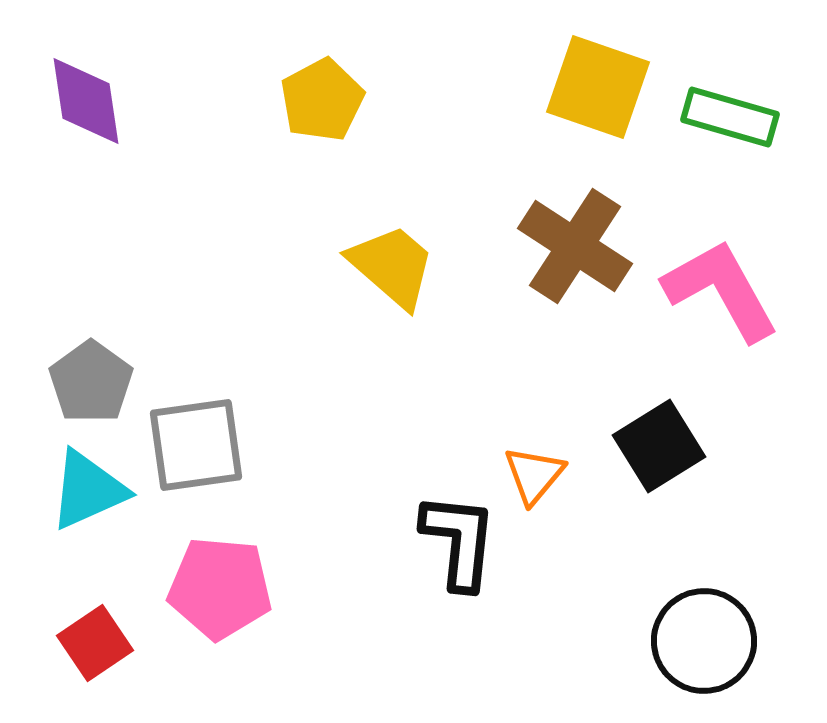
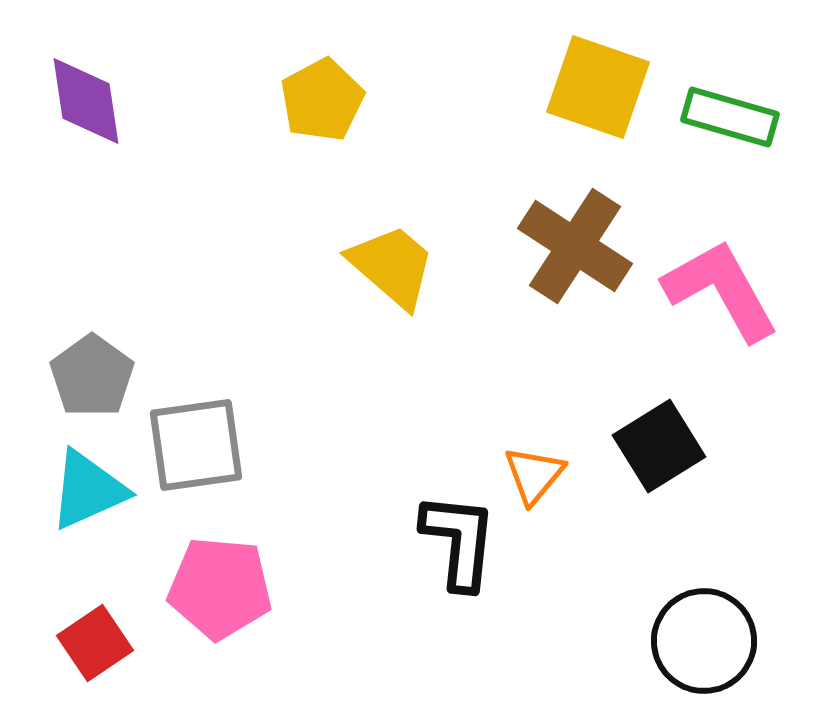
gray pentagon: moved 1 px right, 6 px up
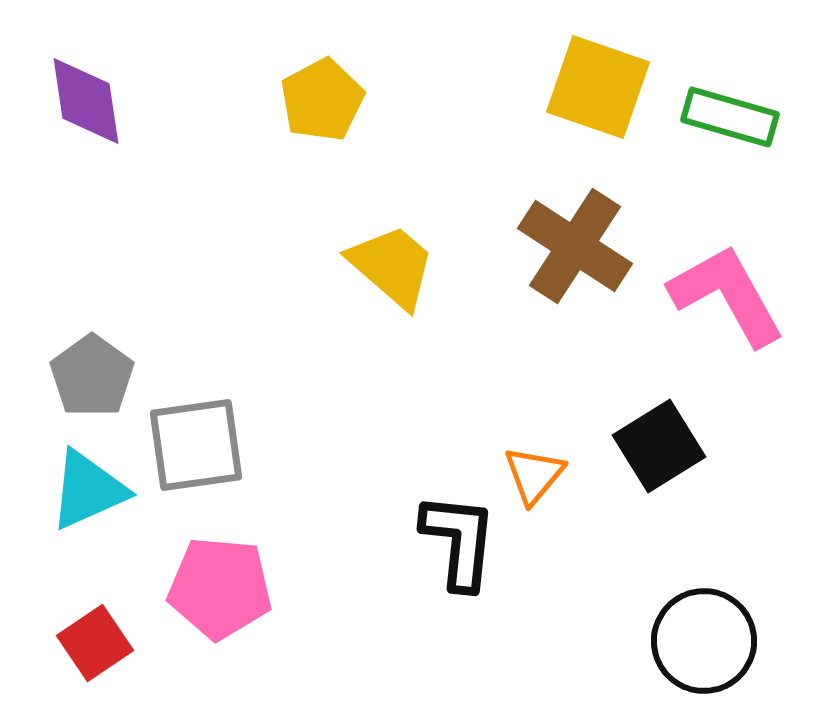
pink L-shape: moved 6 px right, 5 px down
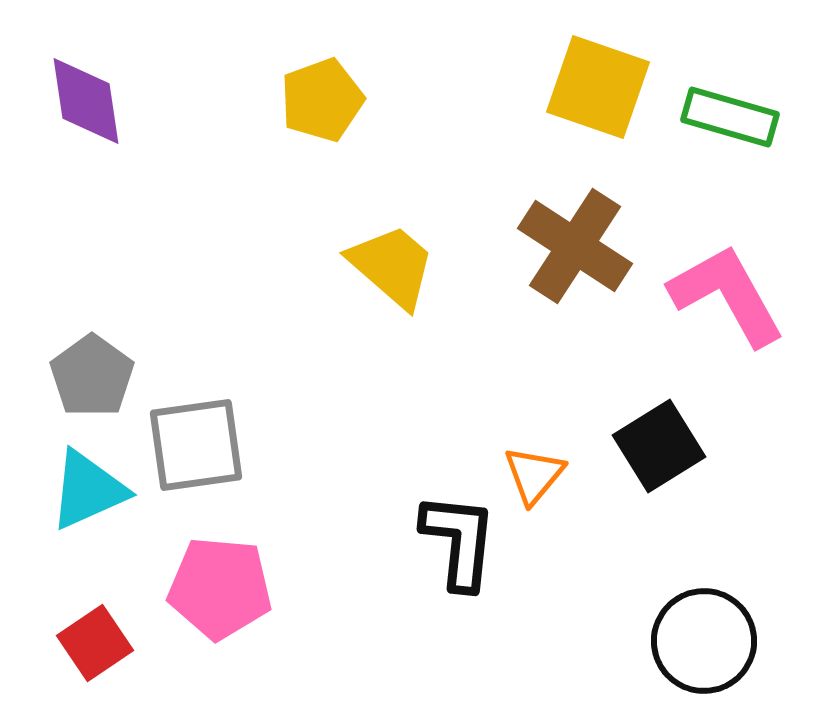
yellow pentagon: rotated 8 degrees clockwise
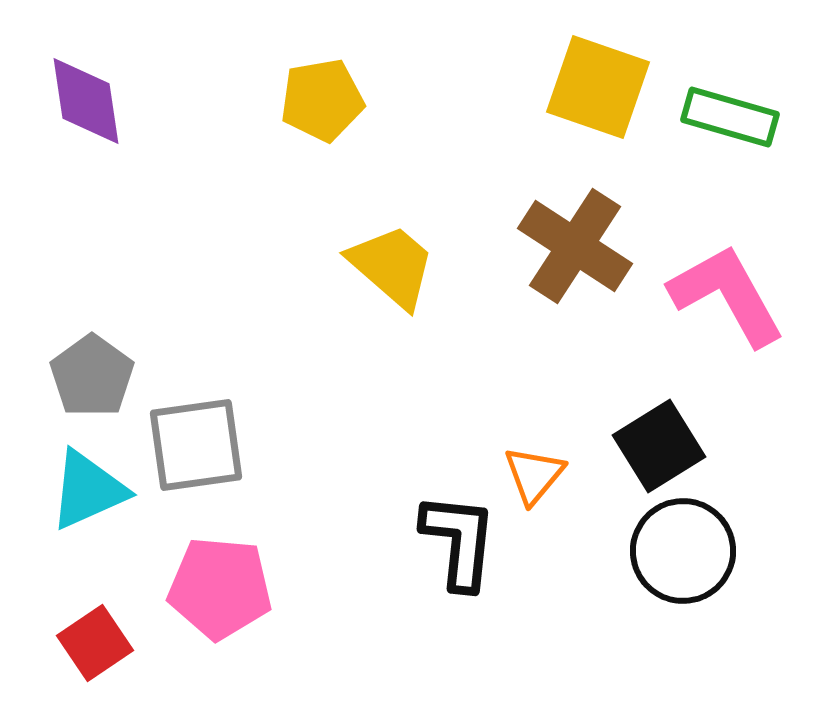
yellow pentagon: rotated 10 degrees clockwise
black circle: moved 21 px left, 90 px up
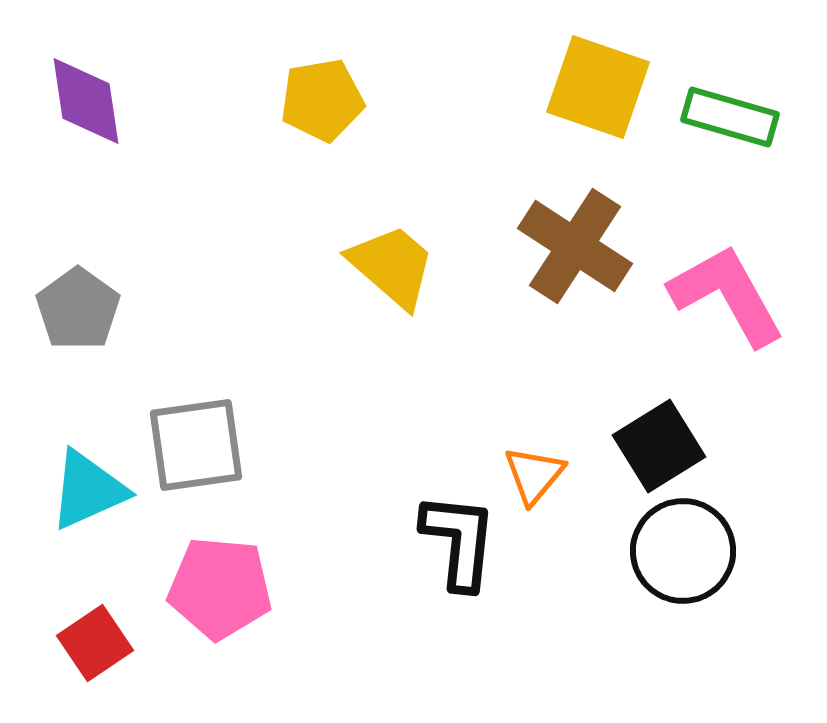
gray pentagon: moved 14 px left, 67 px up
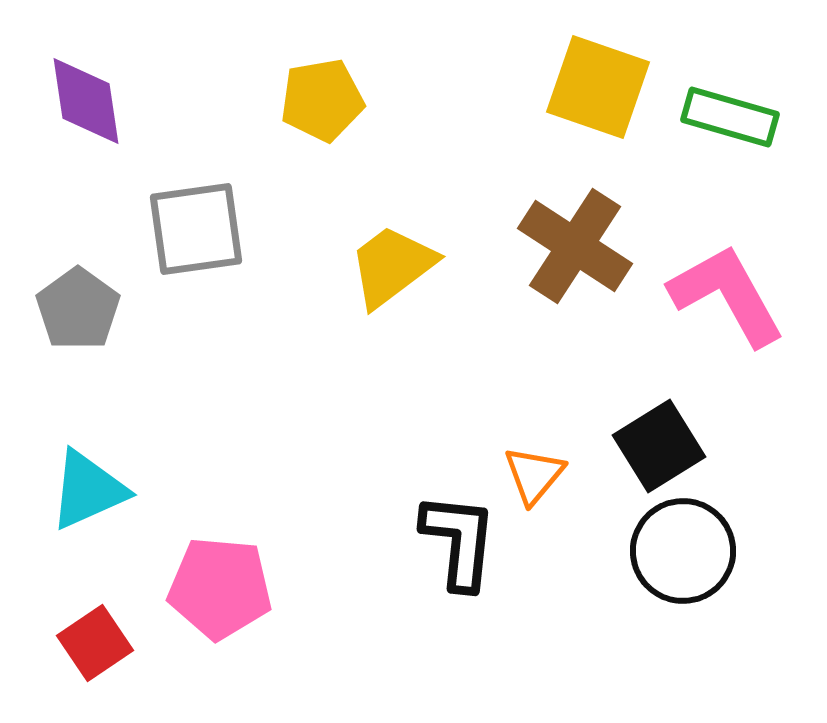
yellow trapezoid: rotated 78 degrees counterclockwise
gray square: moved 216 px up
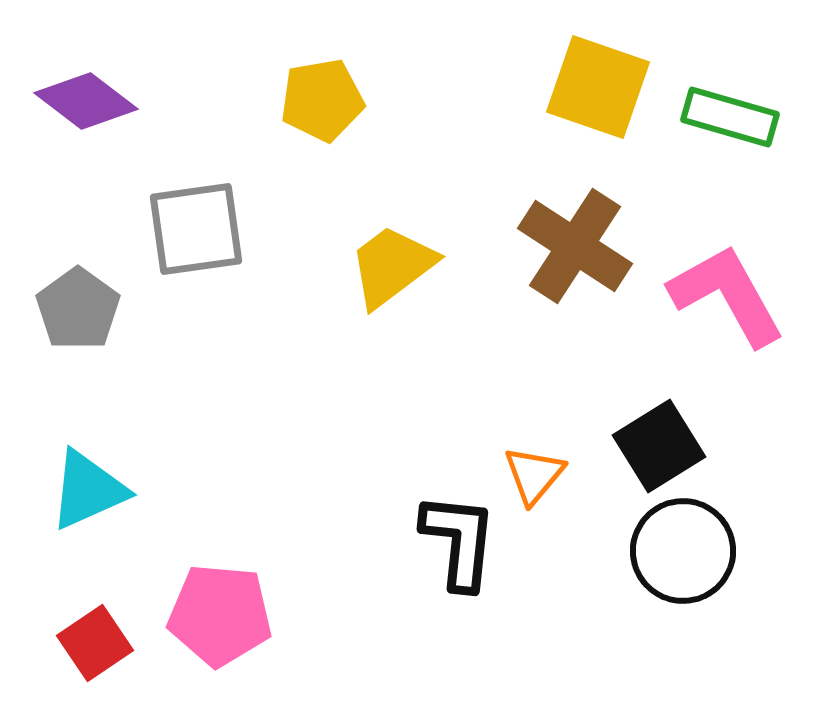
purple diamond: rotated 44 degrees counterclockwise
pink pentagon: moved 27 px down
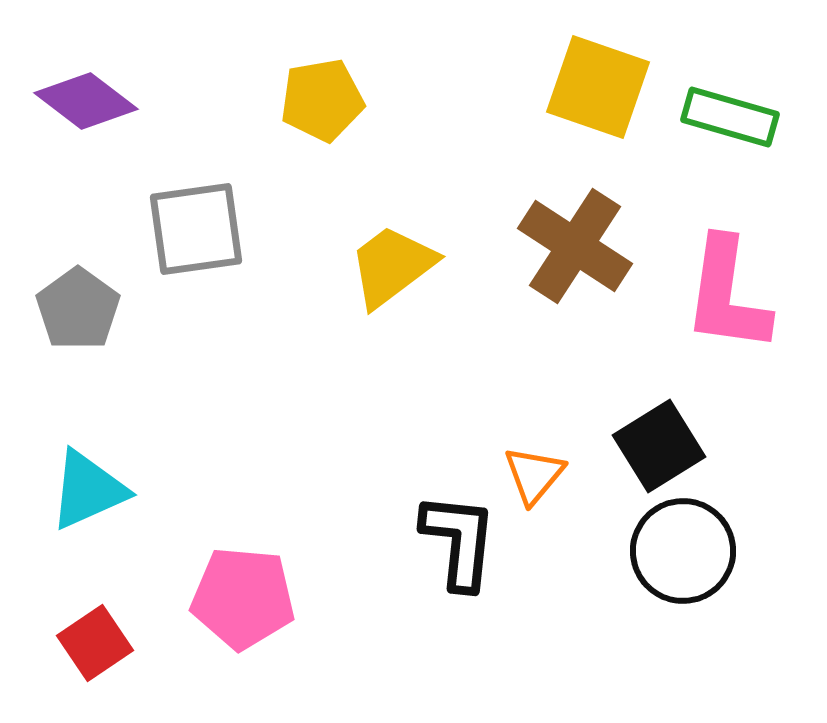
pink L-shape: rotated 143 degrees counterclockwise
pink pentagon: moved 23 px right, 17 px up
